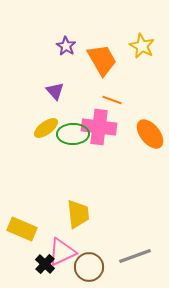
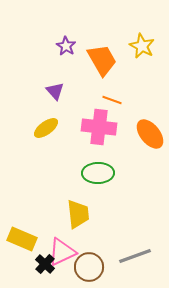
green ellipse: moved 25 px right, 39 px down
yellow rectangle: moved 10 px down
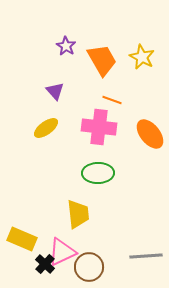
yellow star: moved 11 px down
gray line: moved 11 px right; rotated 16 degrees clockwise
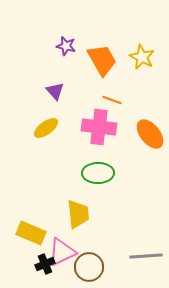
purple star: rotated 18 degrees counterclockwise
yellow rectangle: moved 9 px right, 6 px up
black cross: rotated 24 degrees clockwise
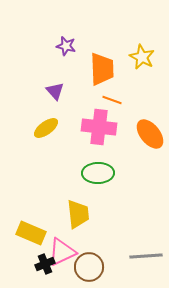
orange trapezoid: moved 9 px down; rotated 28 degrees clockwise
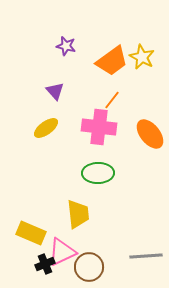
orange trapezoid: moved 10 px right, 8 px up; rotated 56 degrees clockwise
orange line: rotated 72 degrees counterclockwise
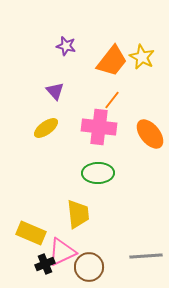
orange trapezoid: rotated 16 degrees counterclockwise
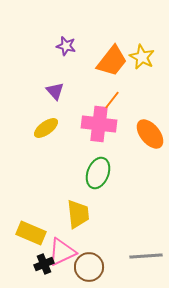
pink cross: moved 3 px up
green ellipse: rotated 68 degrees counterclockwise
black cross: moved 1 px left
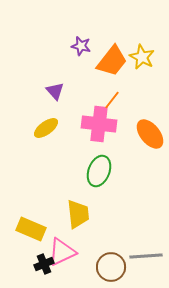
purple star: moved 15 px right
green ellipse: moved 1 px right, 2 px up
yellow rectangle: moved 4 px up
brown circle: moved 22 px right
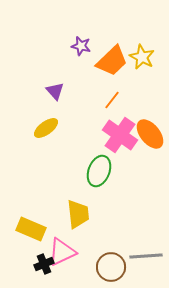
orange trapezoid: rotated 8 degrees clockwise
pink cross: moved 21 px right, 11 px down; rotated 28 degrees clockwise
